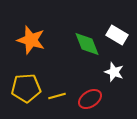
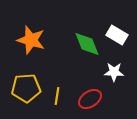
white star: rotated 18 degrees counterclockwise
yellow line: rotated 66 degrees counterclockwise
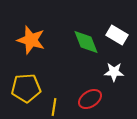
green diamond: moved 1 px left, 2 px up
yellow line: moved 3 px left, 11 px down
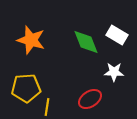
yellow line: moved 7 px left
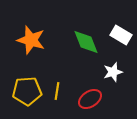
white rectangle: moved 4 px right
white star: moved 1 px left; rotated 18 degrees counterclockwise
yellow pentagon: moved 1 px right, 3 px down
yellow line: moved 10 px right, 16 px up
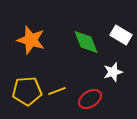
yellow line: rotated 60 degrees clockwise
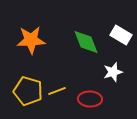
orange star: rotated 20 degrees counterclockwise
yellow pentagon: moved 1 px right; rotated 20 degrees clockwise
red ellipse: rotated 35 degrees clockwise
